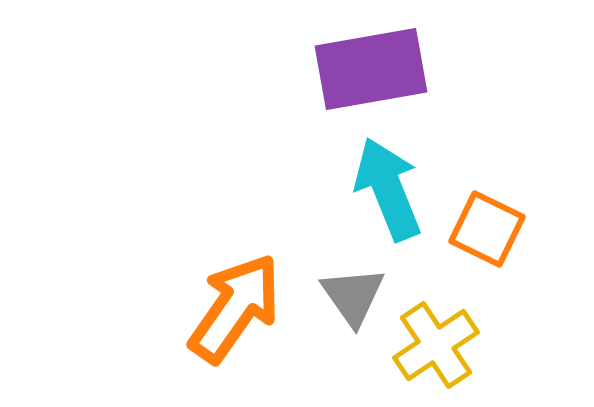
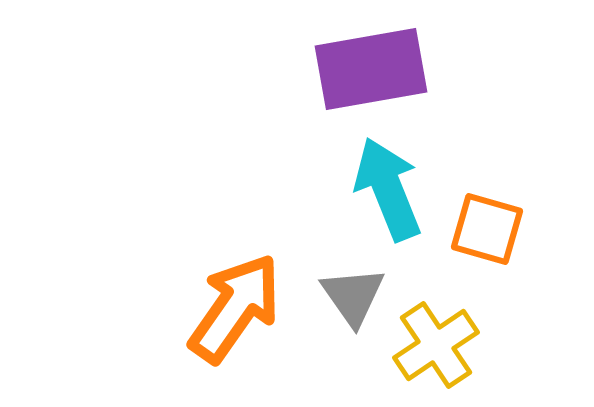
orange square: rotated 10 degrees counterclockwise
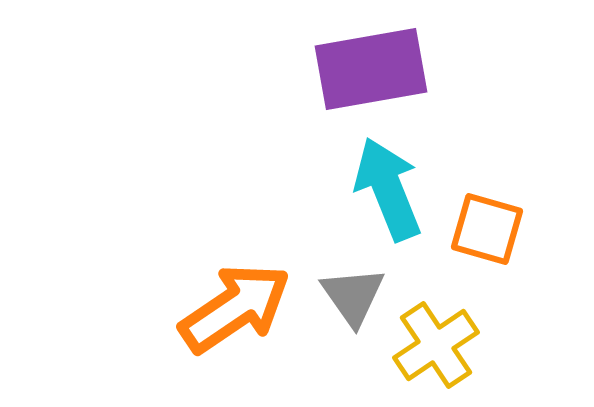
orange arrow: rotated 21 degrees clockwise
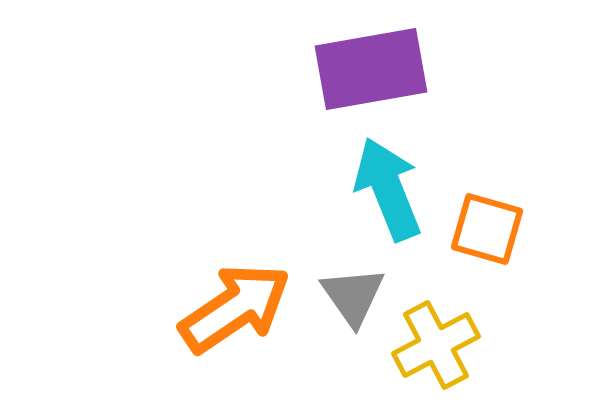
yellow cross: rotated 6 degrees clockwise
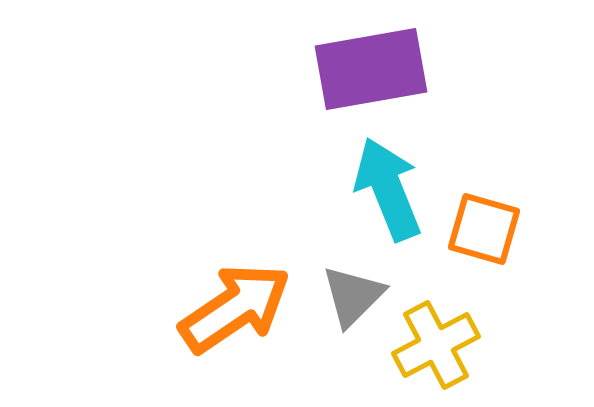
orange square: moved 3 px left
gray triangle: rotated 20 degrees clockwise
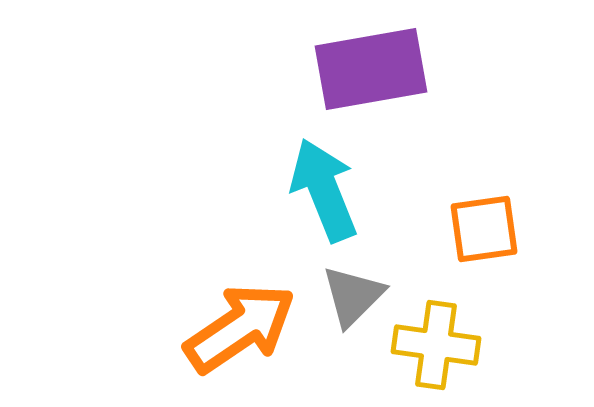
cyan arrow: moved 64 px left, 1 px down
orange square: rotated 24 degrees counterclockwise
orange arrow: moved 5 px right, 20 px down
yellow cross: rotated 36 degrees clockwise
